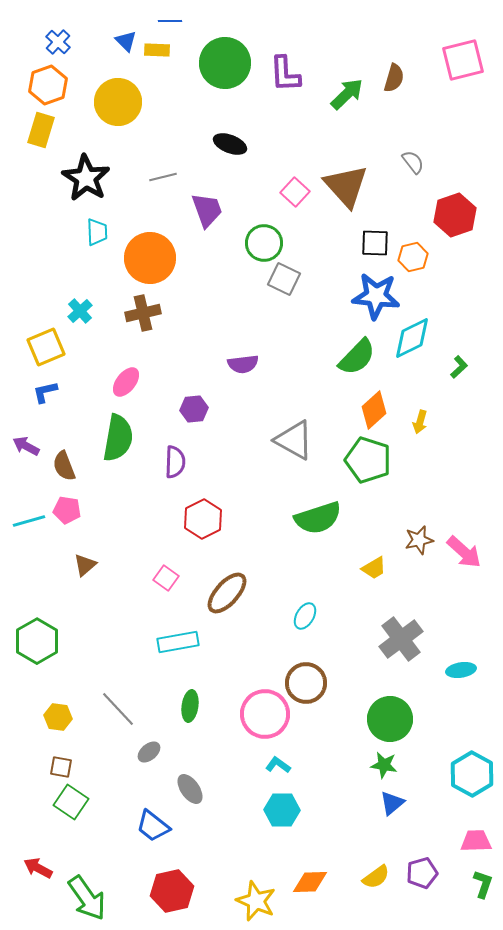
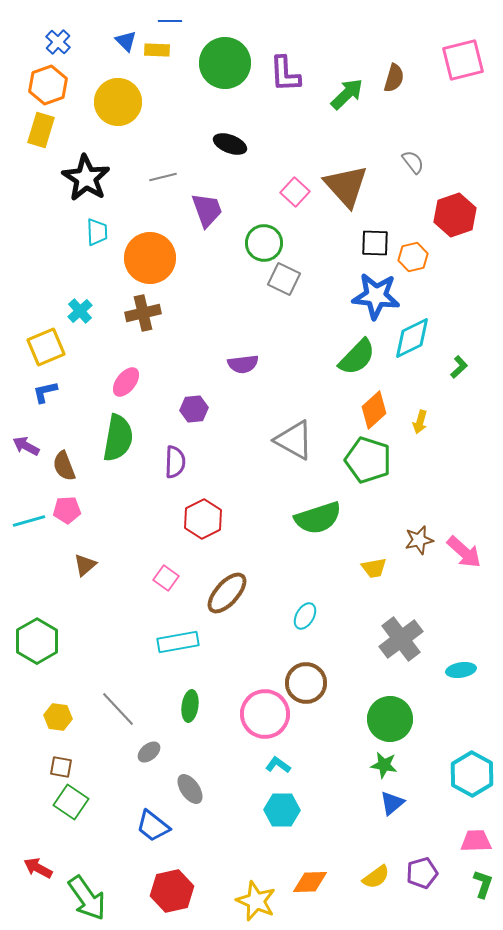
pink pentagon at (67, 510): rotated 12 degrees counterclockwise
yellow trapezoid at (374, 568): rotated 20 degrees clockwise
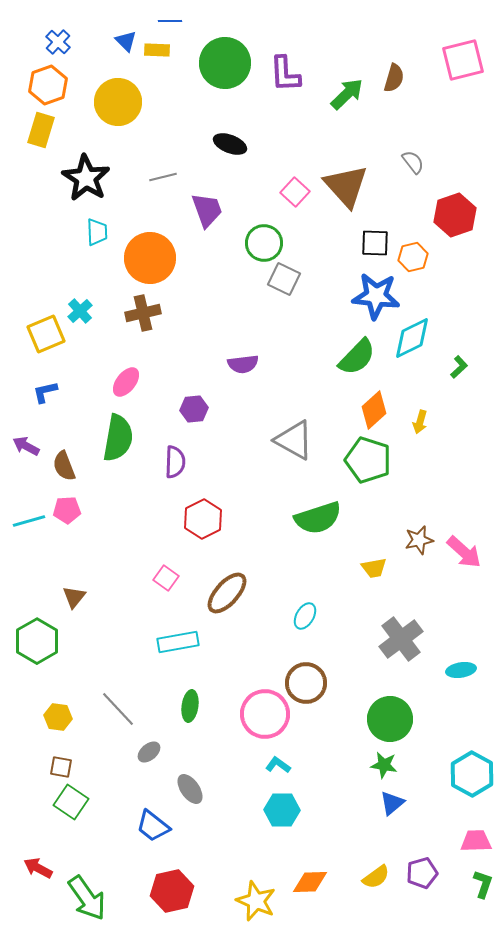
yellow square at (46, 347): moved 13 px up
brown triangle at (85, 565): moved 11 px left, 32 px down; rotated 10 degrees counterclockwise
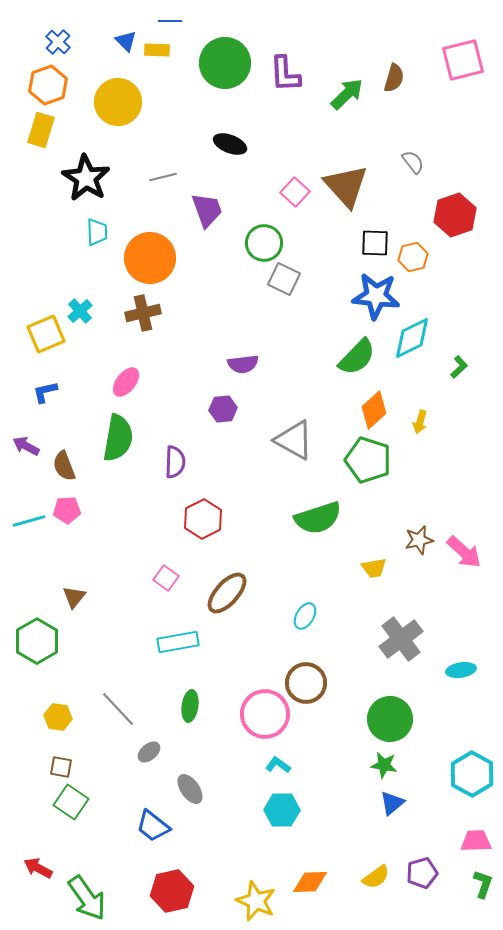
purple hexagon at (194, 409): moved 29 px right
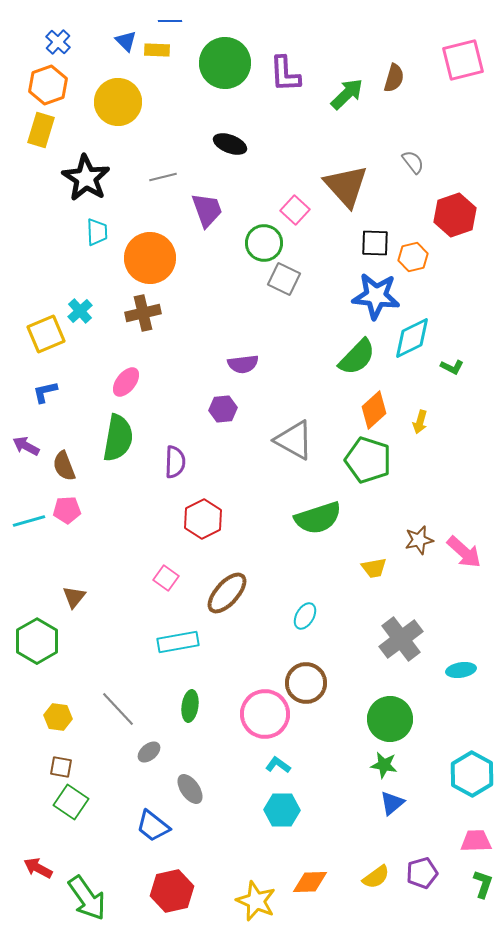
pink square at (295, 192): moved 18 px down
green L-shape at (459, 367): moved 7 px left; rotated 70 degrees clockwise
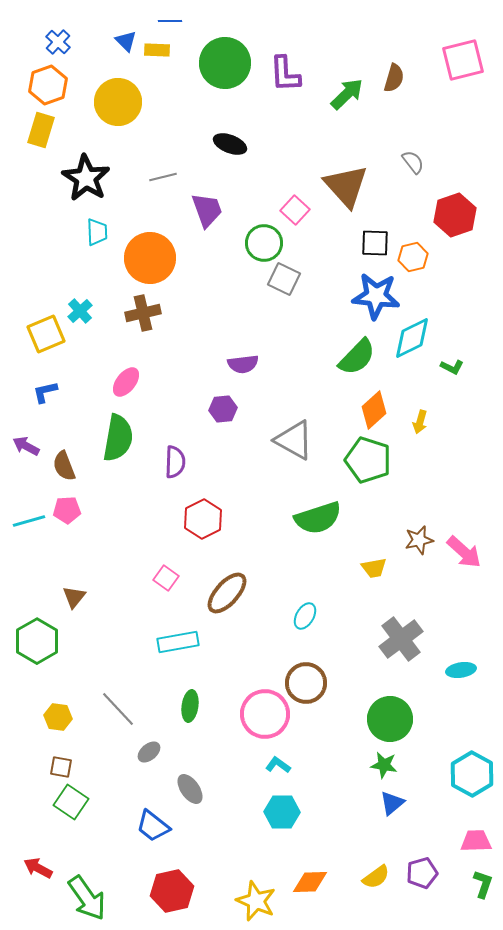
cyan hexagon at (282, 810): moved 2 px down
